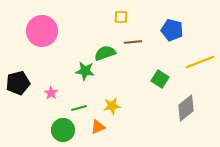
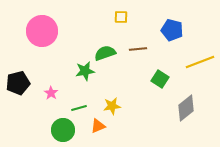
brown line: moved 5 px right, 7 px down
green star: rotated 18 degrees counterclockwise
orange triangle: moved 1 px up
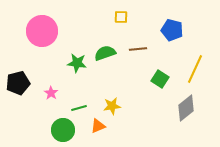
yellow line: moved 5 px left, 7 px down; rotated 44 degrees counterclockwise
green star: moved 8 px left, 8 px up; rotated 18 degrees clockwise
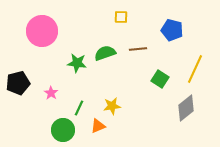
green line: rotated 49 degrees counterclockwise
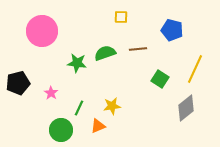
green circle: moved 2 px left
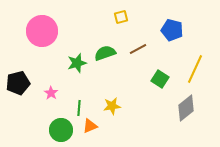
yellow square: rotated 16 degrees counterclockwise
brown line: rotated 24 degrees counterclockwise
green star: rotated 24 degrees counterclockwise
green line: rotated 21 degrees counterclockwise
orange triangle: moved 8 px left
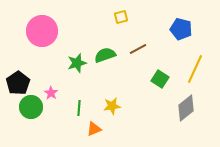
blue pentagon: moved 9 px right, 1 px up
green semicircle: moved 2 px down
black pentagon: rotated 20 degrees counterclockwise
orange triangle: moved 4 px right, 3 px down
green circle: moved 30 px left, 23 px up
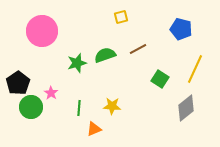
yellow star: rotated 12 degrees clockwise
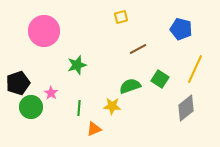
pink circle: moved 2 px right
green semicircle: moved 25 px right, 31 px down
green star: moved 2 px down
black pentagon: rotated 15 degrees clockwise
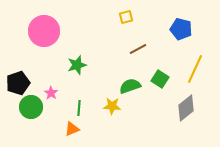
yellow square: moved 5 px right
orange triangle: moved 22 px left
